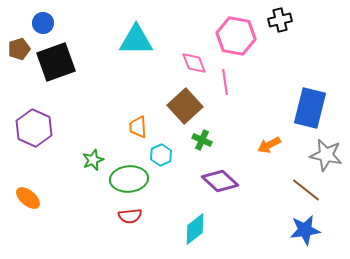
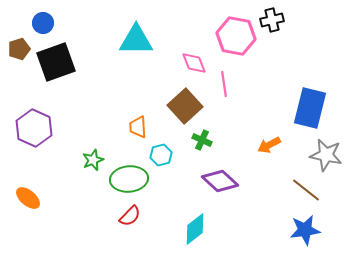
black cross: moved 8 px left
pink line: moved 1 px left, 2 px down
cyan hexagon: rotated 10 degrees clockwise
red semicircle: rotated 40 degrees counterclockwise
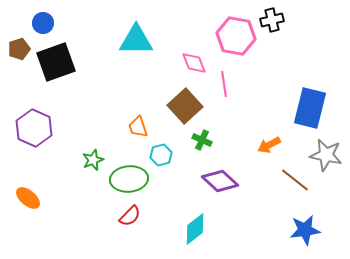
orange trapezoid: rotated 15 degrees counterclockwise
brown line: moved 11 px left, 10 px up
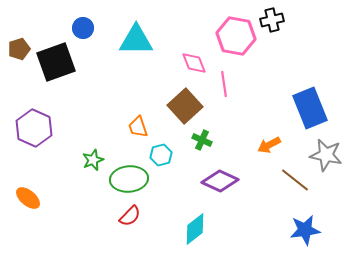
blue circle: moved 40 px right, 5 px down
blue rectangle: rotated 36 degrees counterclockwise
purple diamond: rotated 18 degrees counterclockwise
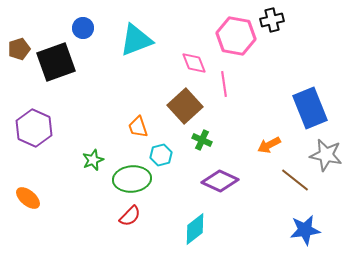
cyan triangle: rotated 21 degrees counterclockwise
green ellipse: moved 3 px right
